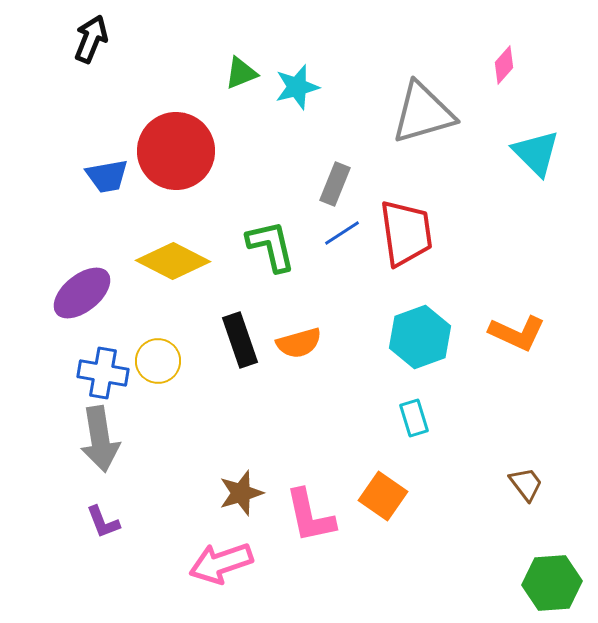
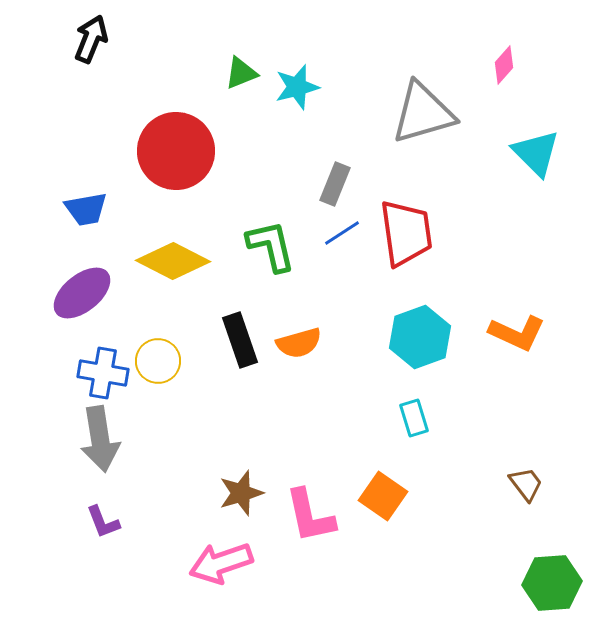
blue trapezoid: moved 21 px left, 33 px down
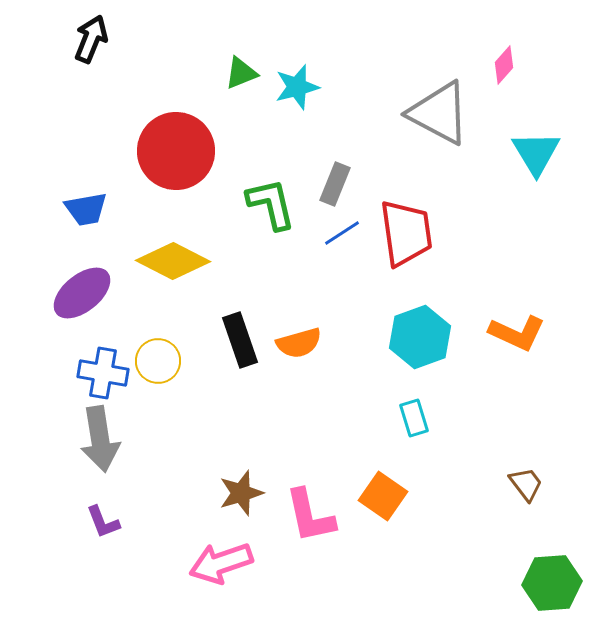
gray triangle: moved 16 px right; rotated 44 degrees clockwise
cyan triangle: rotated 14 degrees clockwise
green L-shape: moved 42 px up
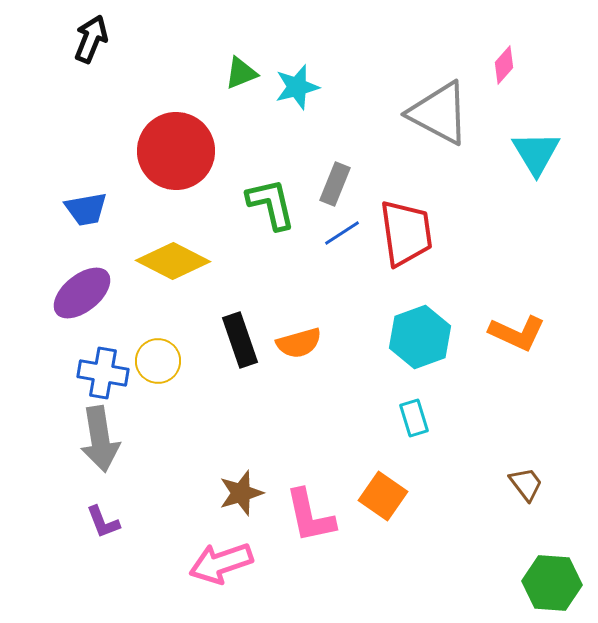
green hexagon: rotated 8 degrees clockwise
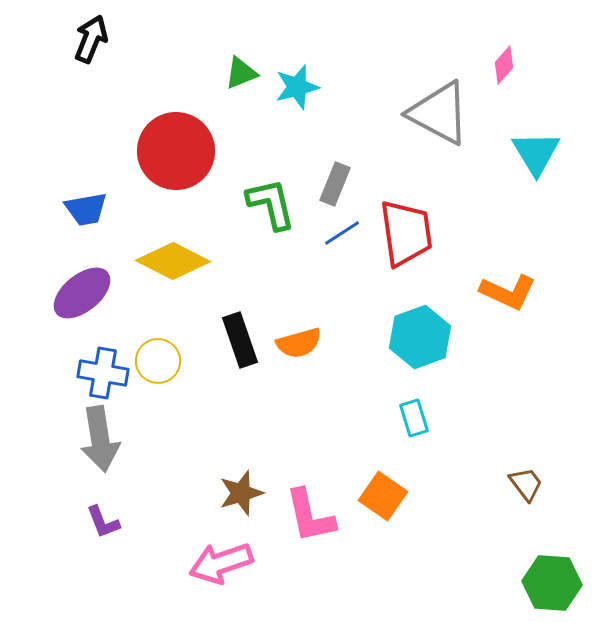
orange L-shape: moved 9 px left, 41 px up
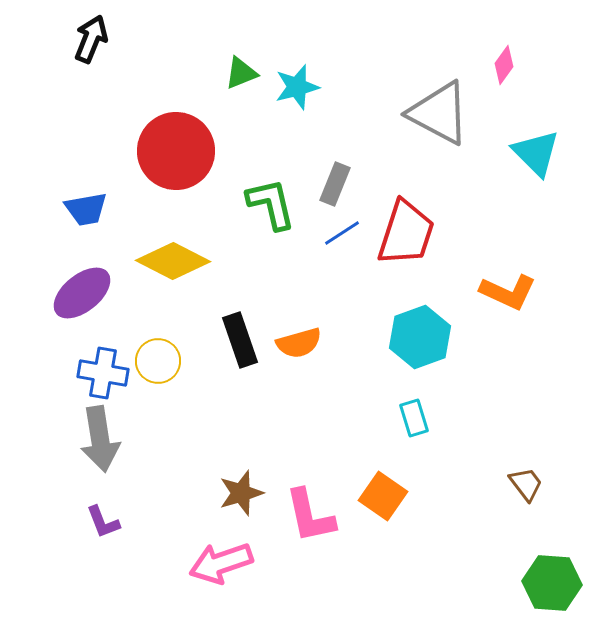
pink diamond: rotated 6 degrees counterclockwise
cyan triangle: rotated 14 degrees counterclockwise
red trapezoid: rotated 26 degrees clockwise
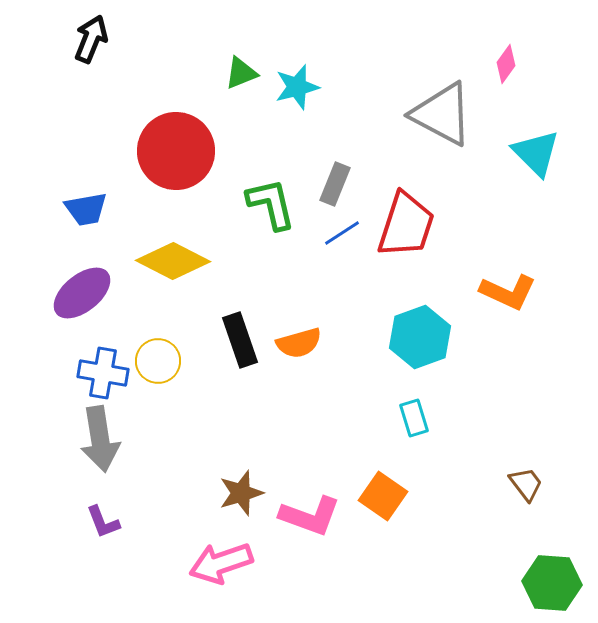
pink diamond: moved 2 px right, 1 px up
gray triangle: moved 3 px right, 1 px down
red trapezoid: moved 8 px up
pink L-shape: rotated 58 degrees counterclockwise
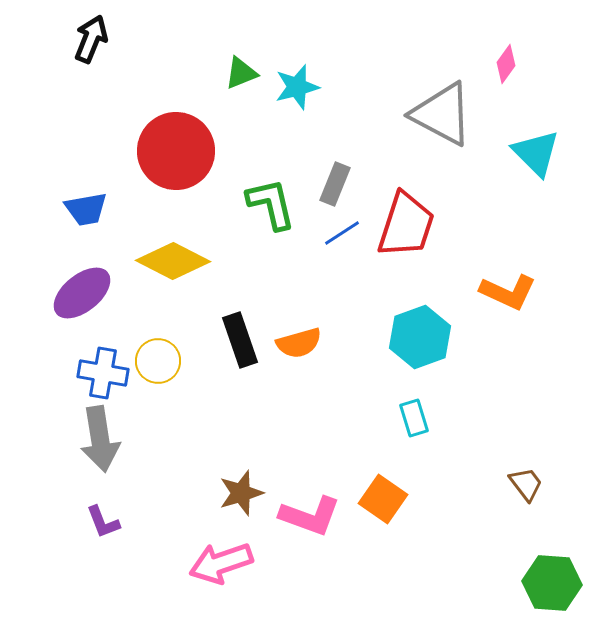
orange square: moved 3 px down
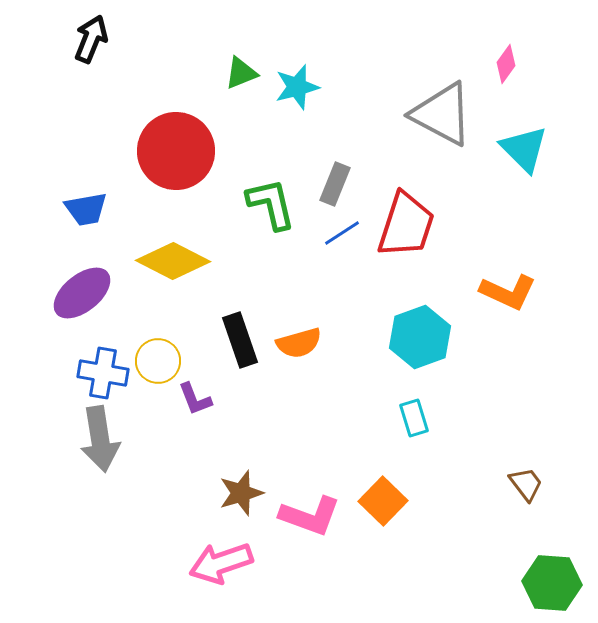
cyan triangle: moved 12 px left, 4 px up
orange square: moved 2 px down; rotated 9 degrees clockwise
purple L-shape: moved 92 px right, 123 px up
